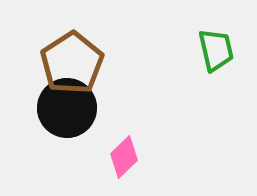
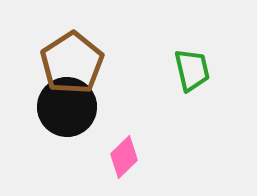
green trapezoid: moved 24 px left, 20 px down
black circle: moved 1 px up
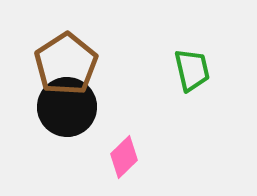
brown pentagon: moved 6 px left, 1 px down
